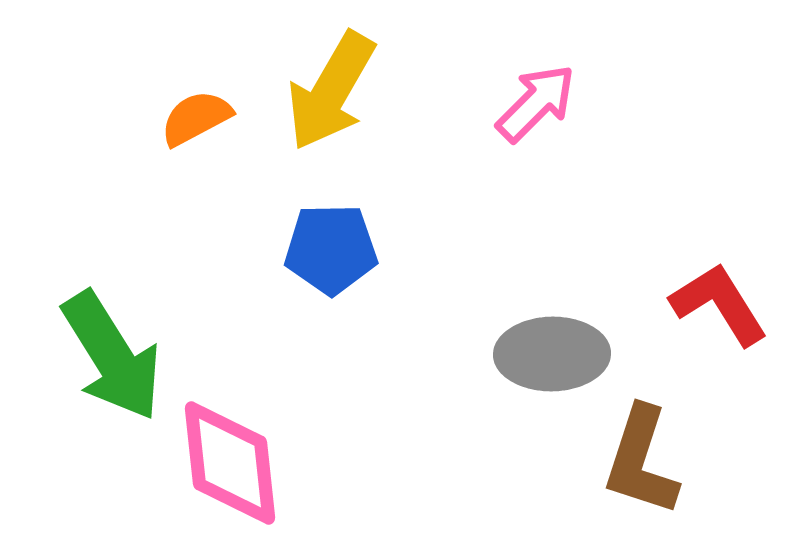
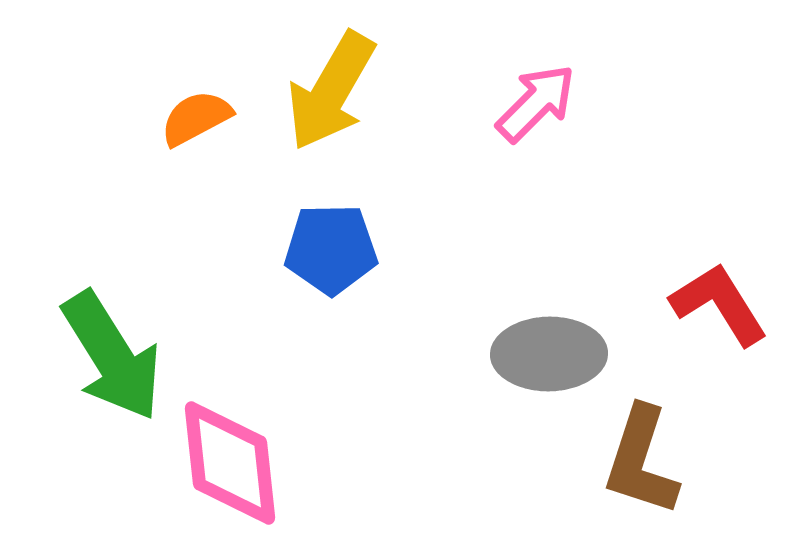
gray ellipse: moved 3 px left
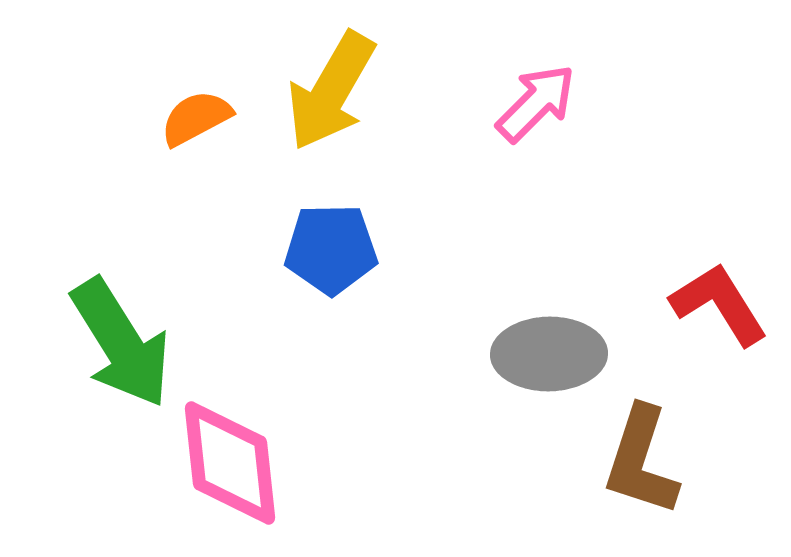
green arrow: moved 9 px right, 13 px up
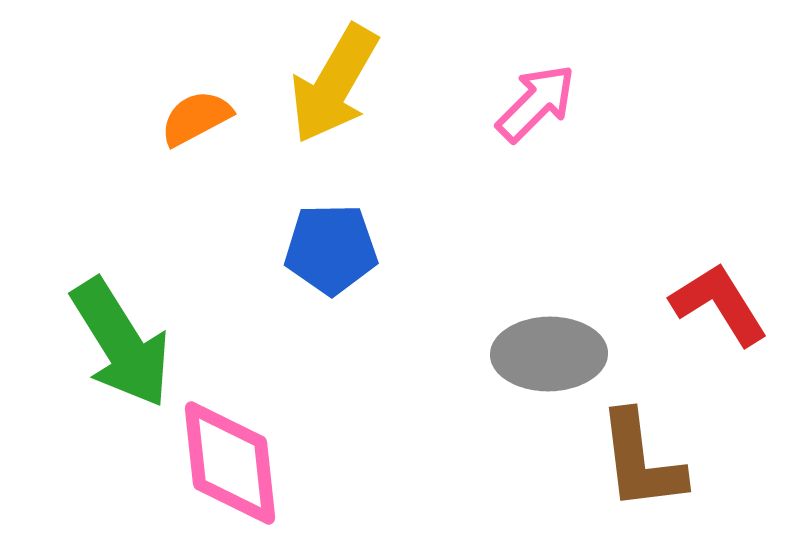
yellow arrow: moved 3 px right, 7 px up
brown L-shape: rotated 25 degrees counterclockwise
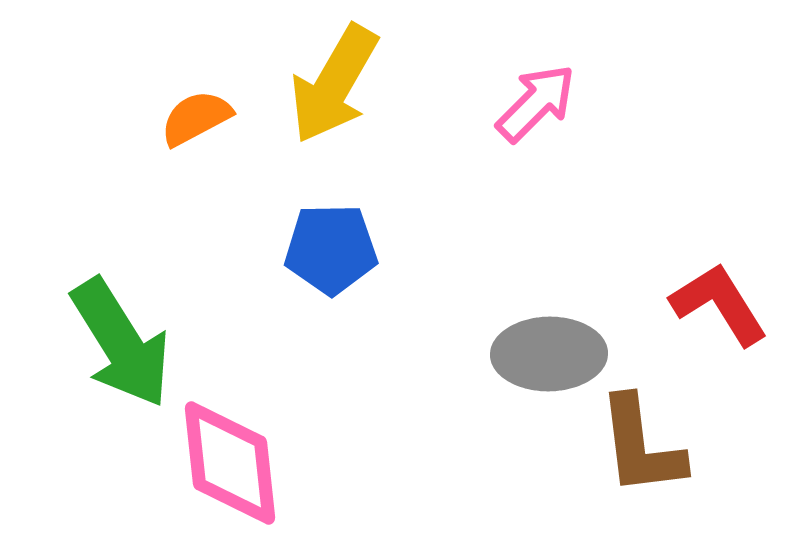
brown L-shape: moved 15 px up
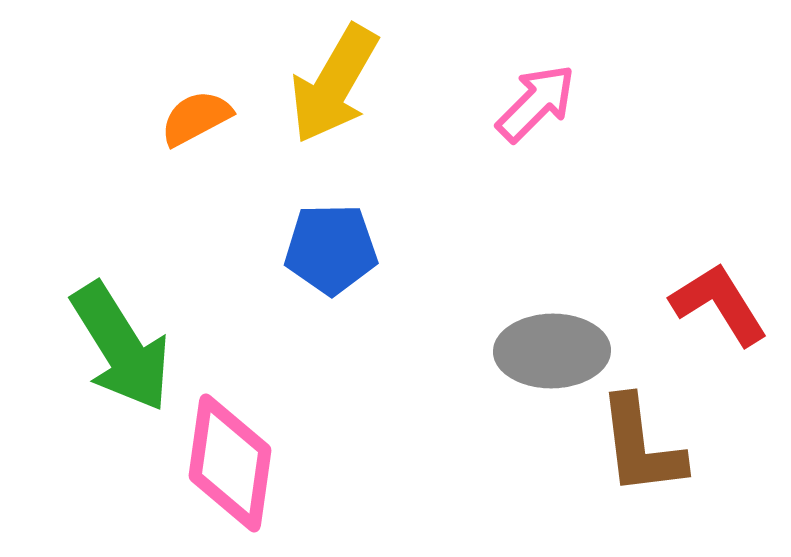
green arrow: moved 4 px down
gray ellipse: moved 3 px right, 3 px up
pink diamond: rotated 14 degrees clockwise
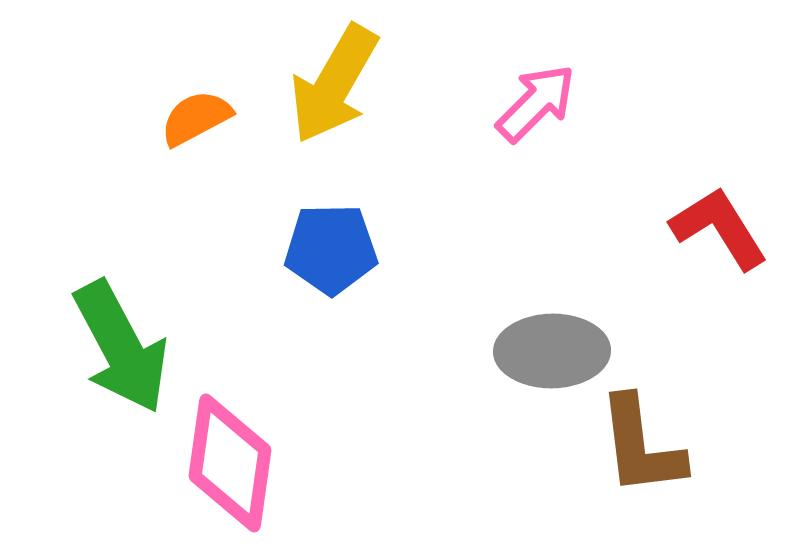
red L-shape: moved 76 px up
green arrow: rotated 4 degrees clockwise
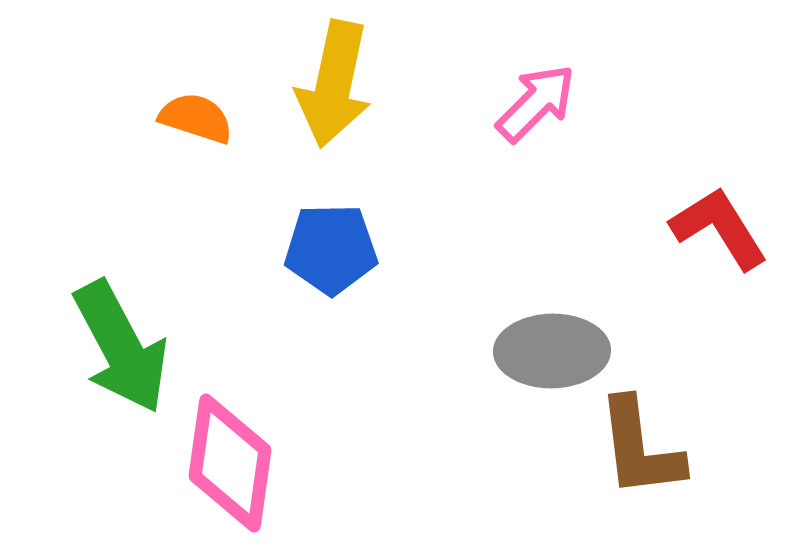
yellow arrow: rotated 18 degrees counterclockwise
orange semicircle: rotated 46 degrees clockwise
brown L-shape: moved 1 px left, 2 px down
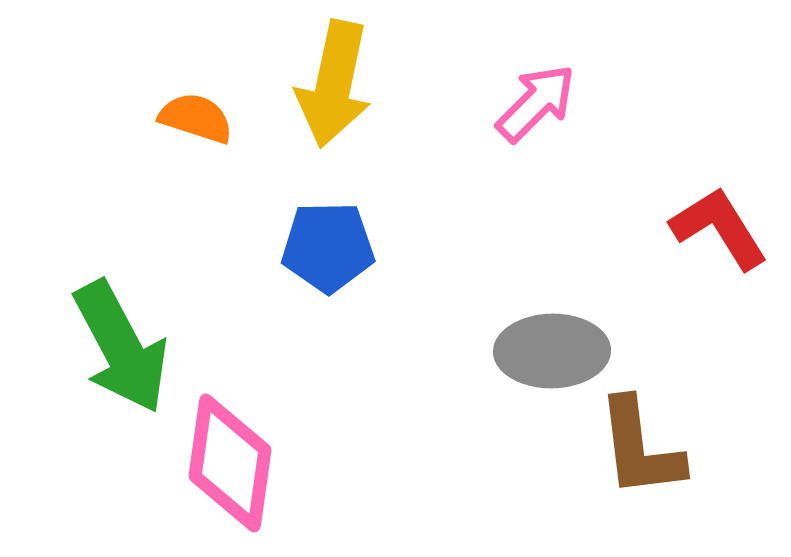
blue pentagon: moved 3 px left, 2 px up
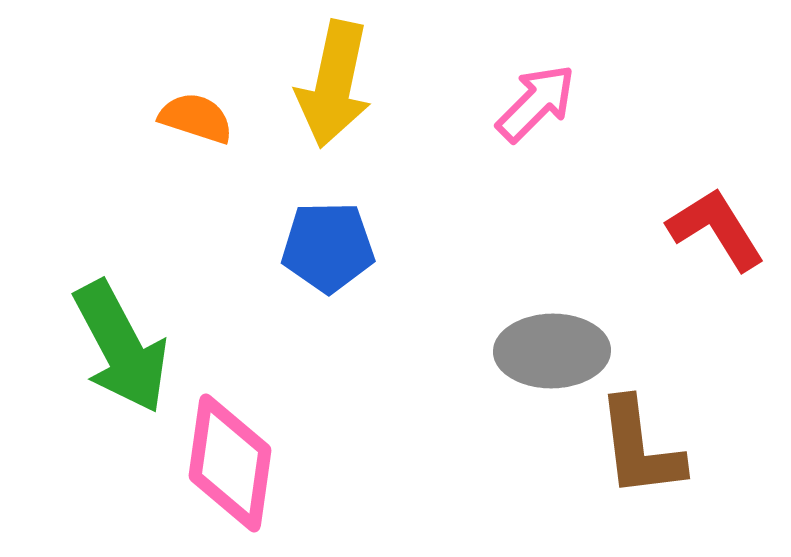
red L-shape: moved 3 px left, 1 px down
